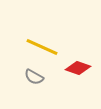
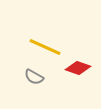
yellow line: moved 3 px right
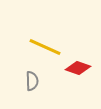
gray semicircle: moved 2 px left, 4 px down; rotated 120 degrees counterclockwise
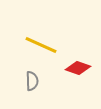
yellow line: moved 4 px left, 2 px up
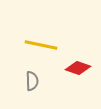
yellow line: rotated 12 degrees counterclockwise
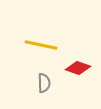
gray semicircle: moved 12 px right, 2 px down
